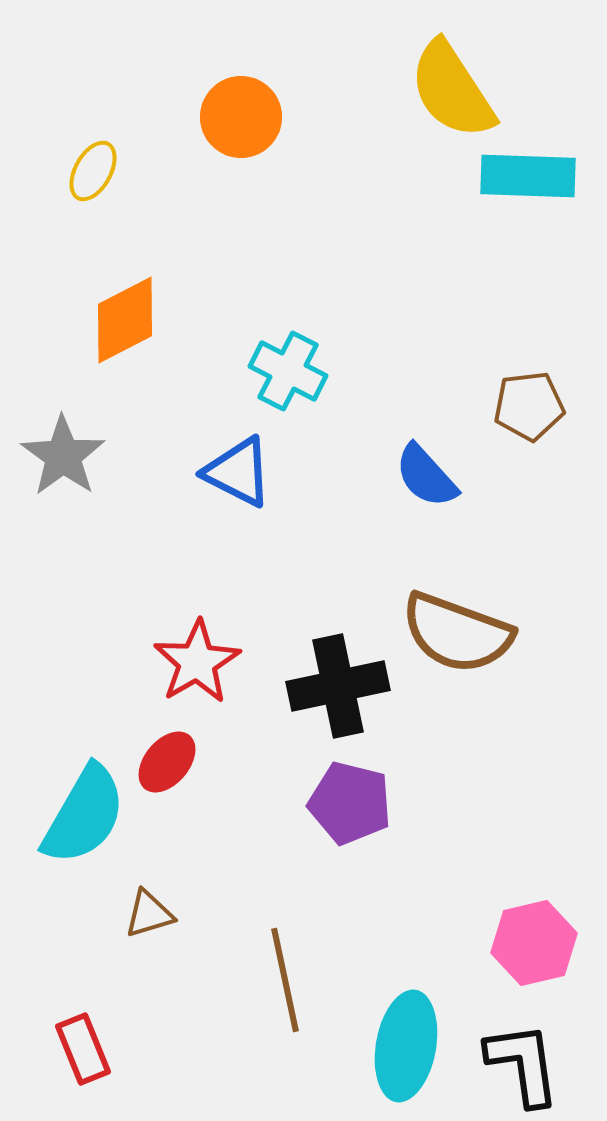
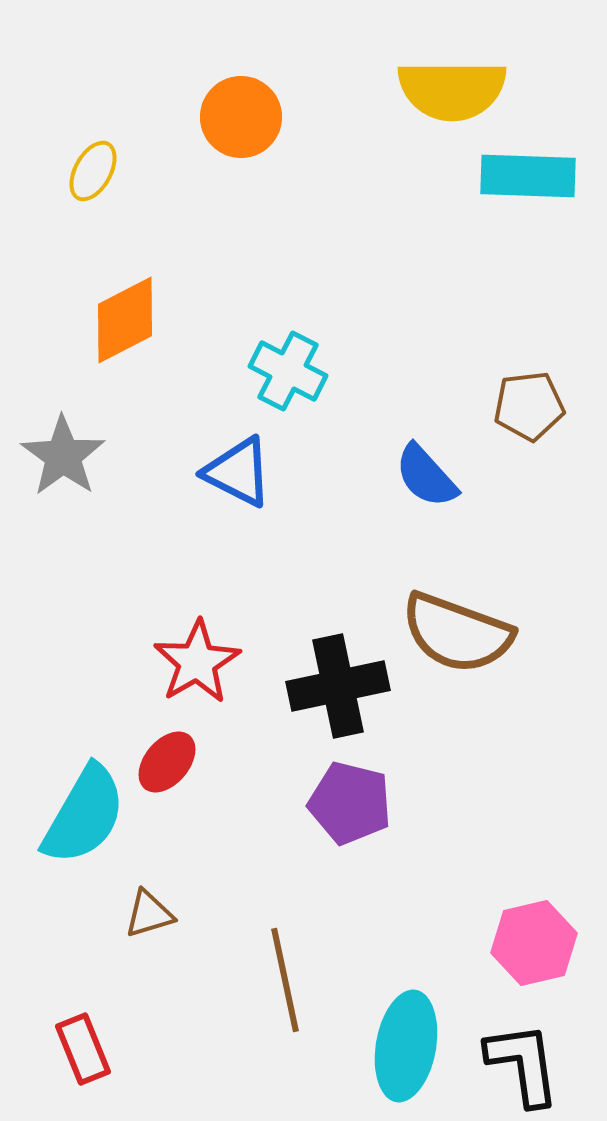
yellow semicircle: rotated 57 degrees counterclockwise
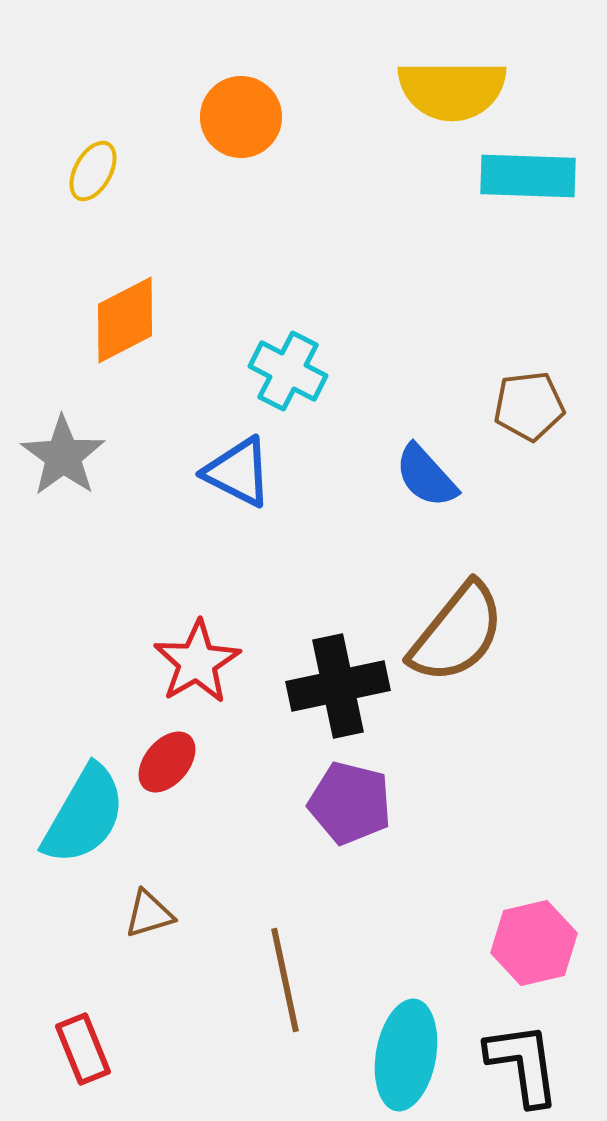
brown semicircle: rotated 71 degrees counterclockwise
cyan ellipse: moved 9 px down
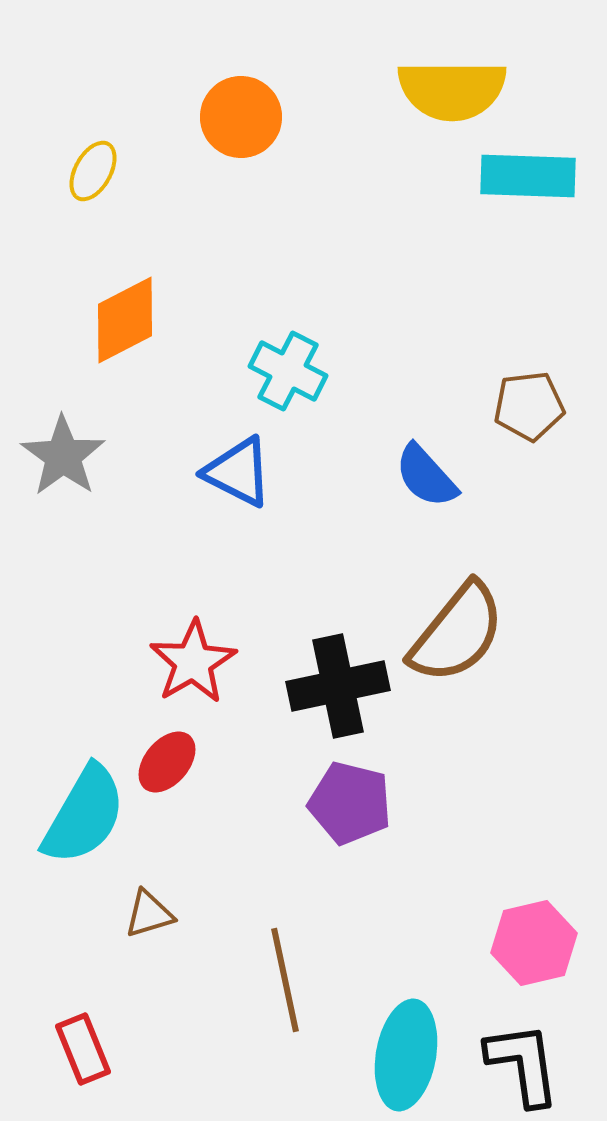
red star: moved 4 px left
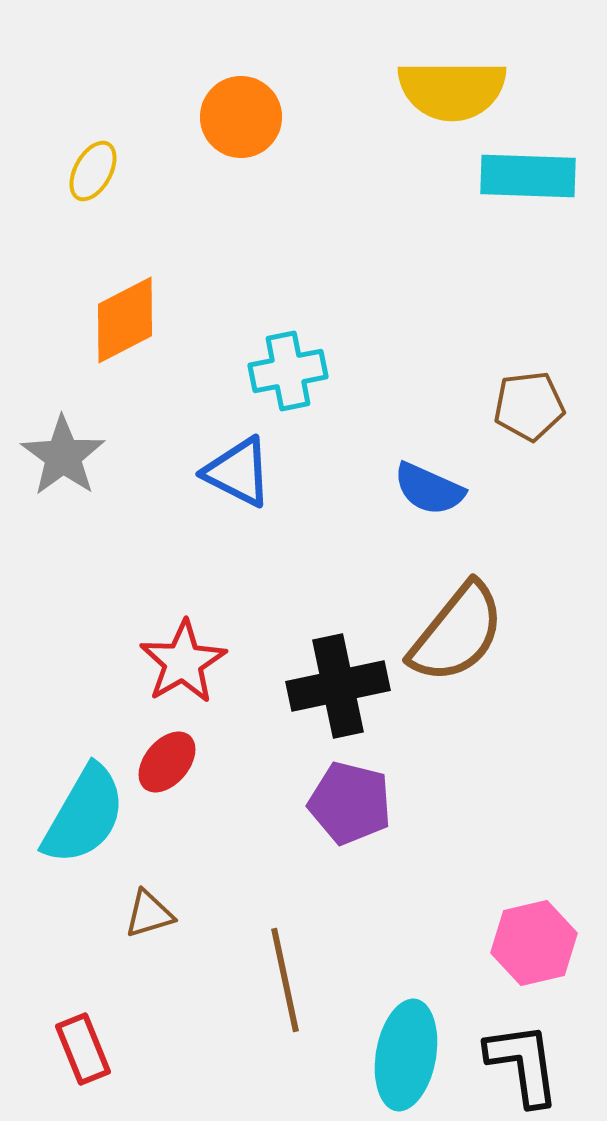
cyan cross: rotated 38 degrees counterclockwise
blue semicircle: moved 3 px right, 13 px down; rotated 24 degrees counterclockwise
red star: moved 10 px left
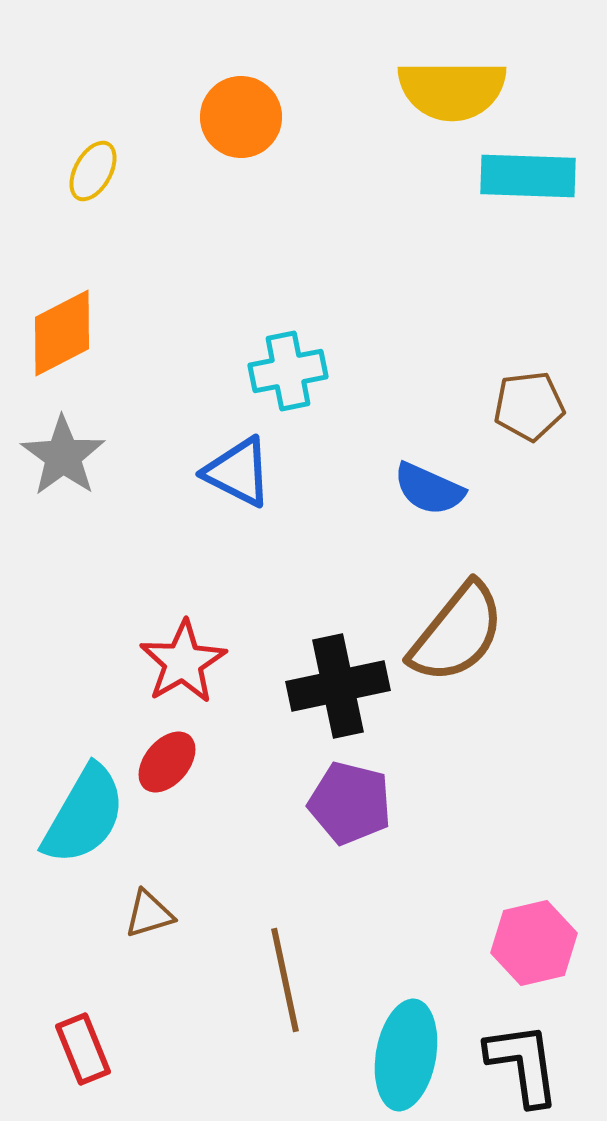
orange diamond: moved 63 px left, 13 px down
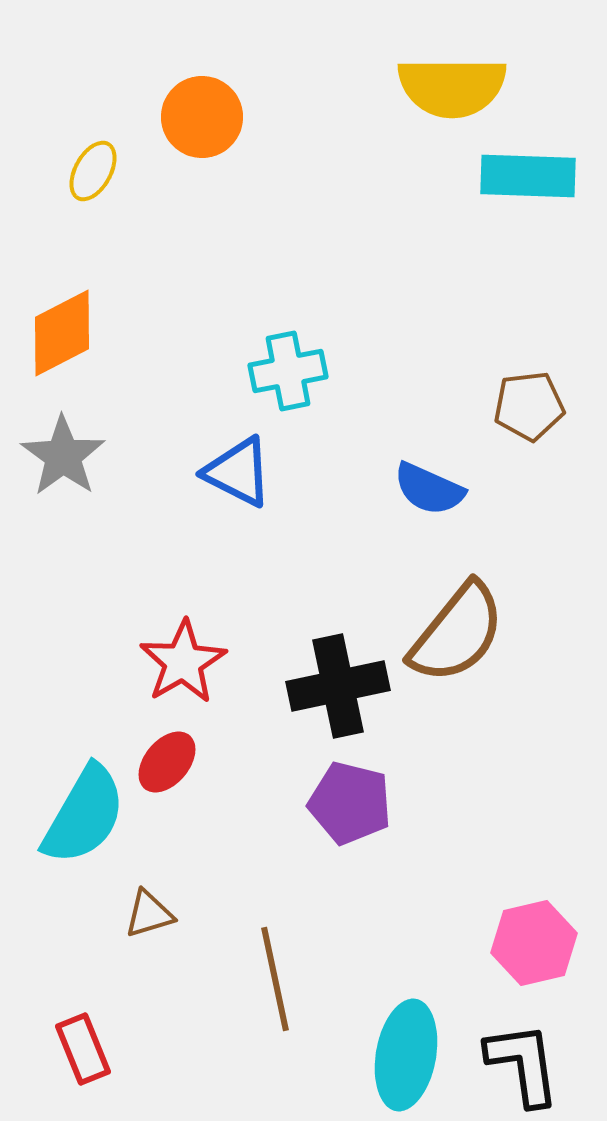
yellow semicircle: moved 3 px up
orange circle: moved 39 px left
brown line: moved 10 px left, 1 px up
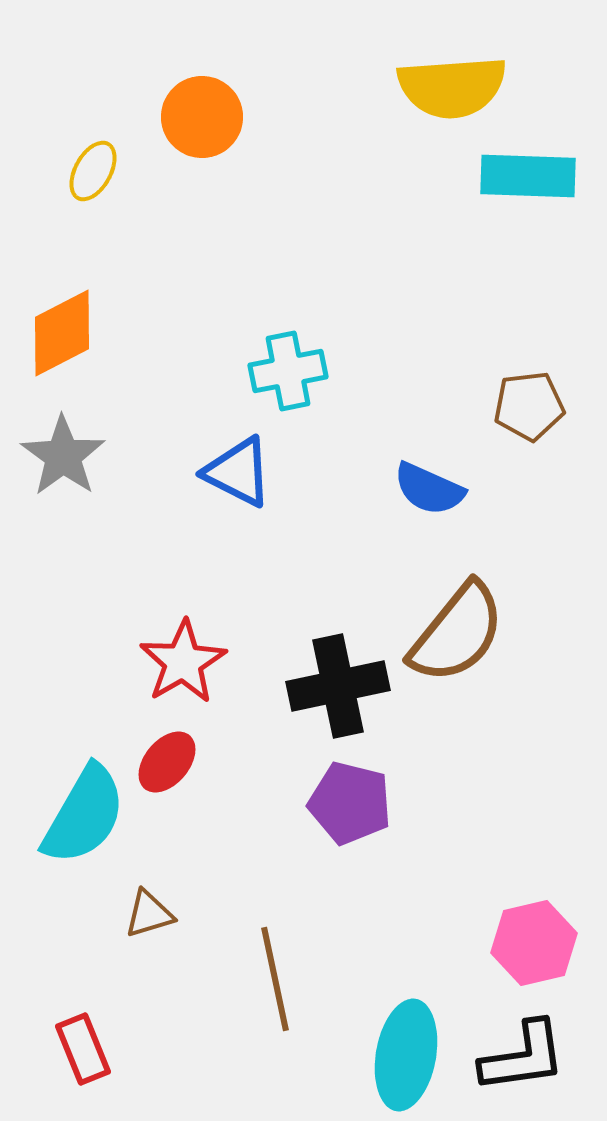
yellow semicircle: rotated 4 degrees counterclockwise
black L-shape: moved 7 px up; rotated 90 degrees clockwise
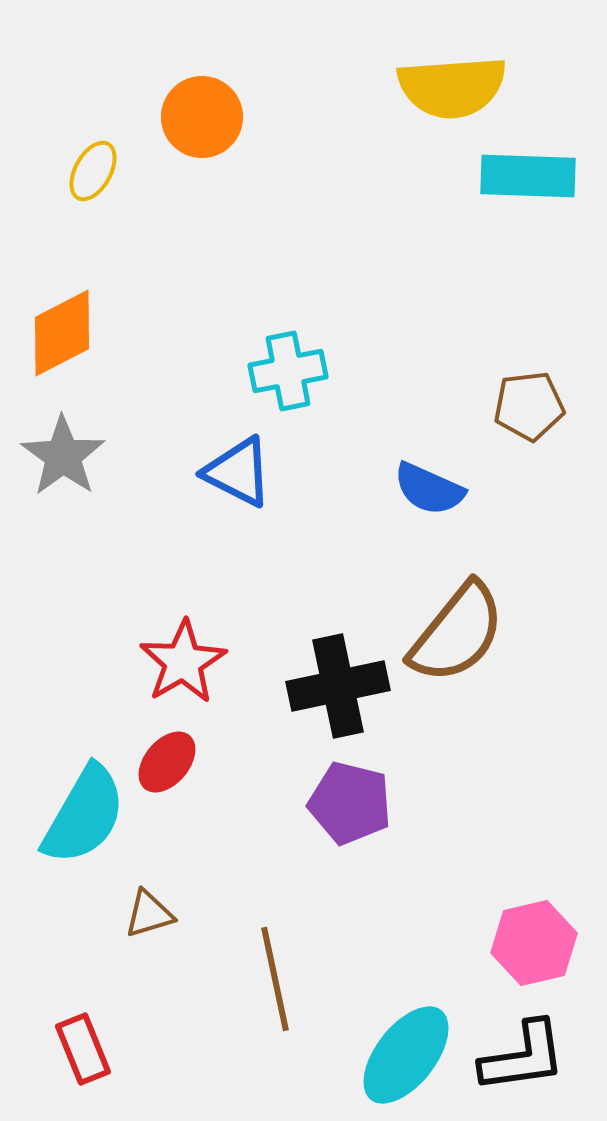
cyan ellipse: rotated 28 degrees clockwise
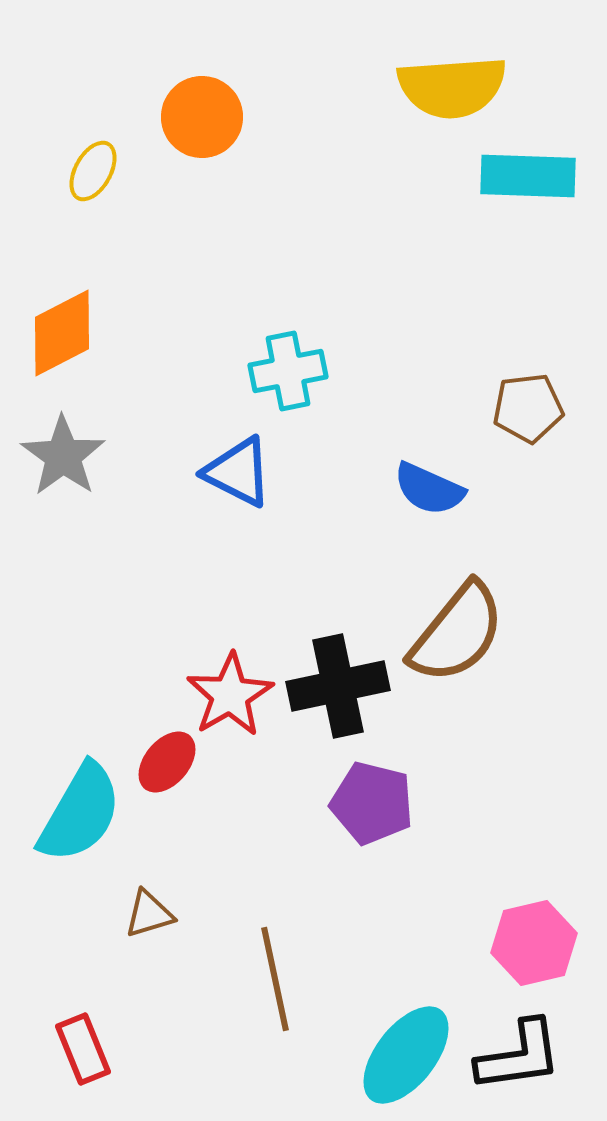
brown pentagon: moved 1 px left, 2 px down
red star: moved 47 px right, 33 px down
purple pentagon: moved 22 px right
cyan semicircle: moved 4 px left, 2 px up
black L-shape: moved 4 px left, 1 px up
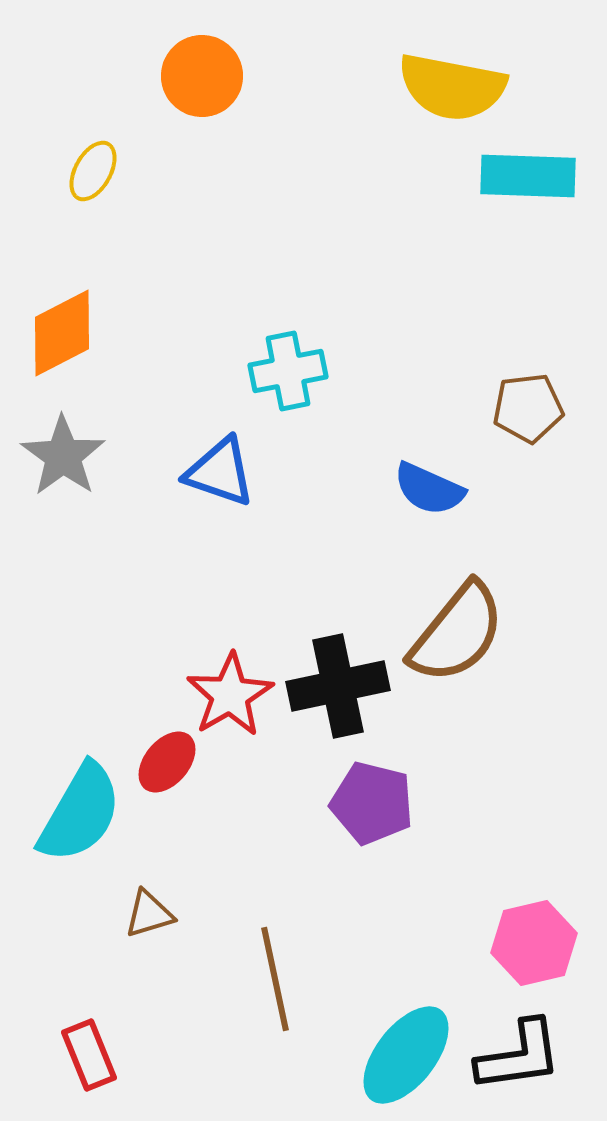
yellow semicircle: rotated 15 degrees clockwise
orange circle: moved 41 px up
blue triangle: moved 18 px left; rotated 8 degrees counterclockwise
red rectangle: moved 6 px right, 6 px down
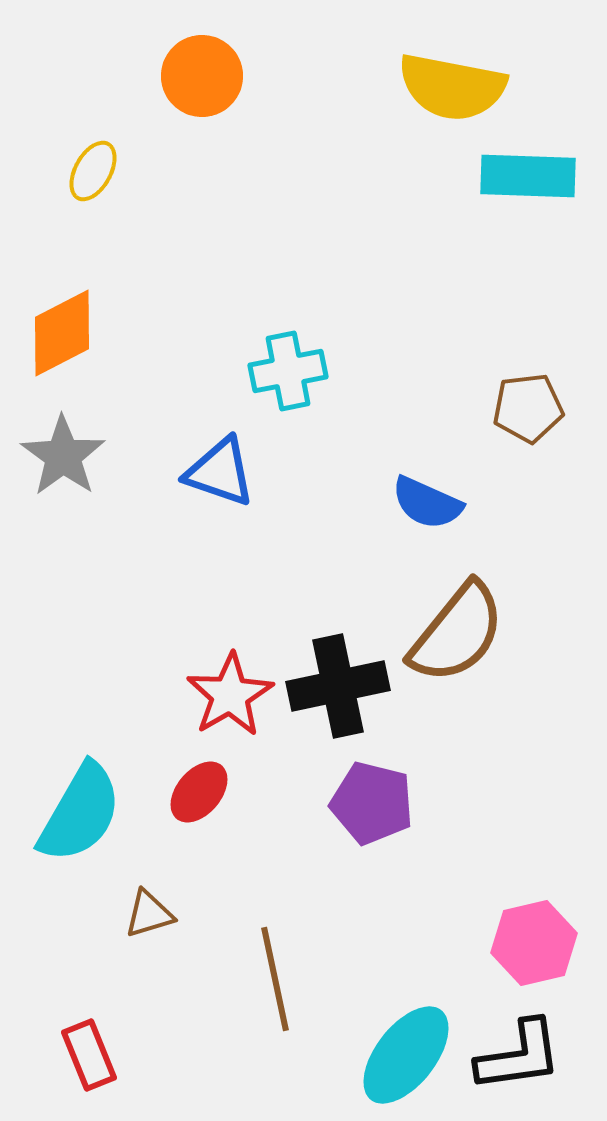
blue semicircle: moved 2 px left, 14 px down
red ellipse: moved 32 px right, 30 px down
